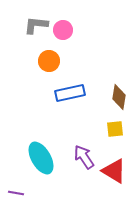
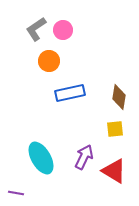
gray L-shape: moved 4 px down; rotated 40 degrees counterclockwise
purple arrow: rotated 60 degrees clockwise
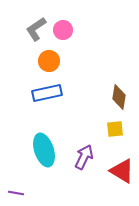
blue rectangle: moved 23 px left
cyan ellipse: moved 3 px right, 8 px up; rotated 12 degrees clockwise
red triangle: moved 8 px right
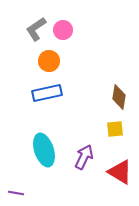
red triangle: moved 2 px left, 1 px down
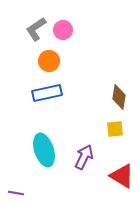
red triangle: moved 2 px right, 4 px down
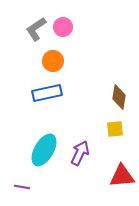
pink circle: moved 3 px up
orange circle: moved 4 px right
cyan ellipse: rotated 48 degrees clockwise
purple arrow: moved 4 px left, 4 px up
red triangle: rotated 36 degrees counterclockwise
purple line: moved 6 px right, 6 px up
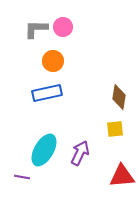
gray L-shape: rotated 35 degrees clockwise
purple line: moved 10 px up
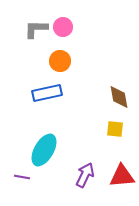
orange circle: moved 7 px right
brown diamond: rotated 20 degrees counterclockwise
yellow square: rotated 12 degrees clockwise
purple arrow: moved 5 px right, 22 px down
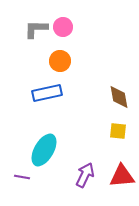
yellow square: moved 3 px right, 2 px down
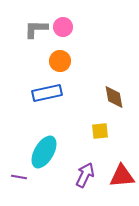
brown diamond: moved 5 px left
yellow square: moved 18 px left; rotated 12 degrees counterclockwise
cyan ellipse: moved 2 px down
purple line: moved 3 px left
